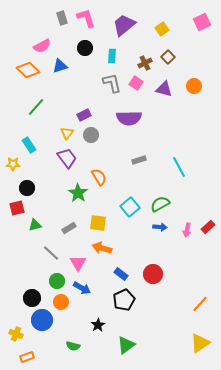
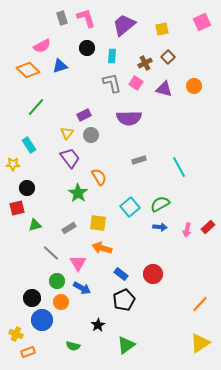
yellow square at (162, 29): rotated 24 degrees clockwise
black circle at (85, 48): moved 2 px right
purple trapezoid at (67, 158): moved 3 px right
orange rectangle at (27, 357): moved 1 px right, 5 px up
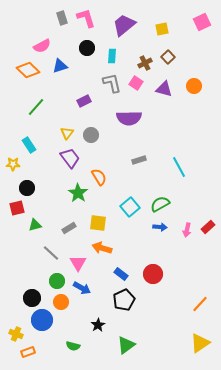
purple rectangle at (84, 115): moved 14 px up
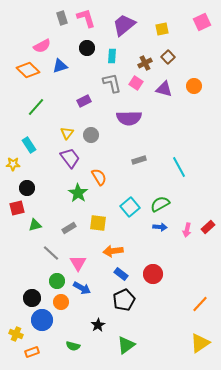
orange arrow at (102, 248): moved 11 px right, 3 px down; rotated 24 degrees counterclockwise
orange rectangle at (28, 352): moved 4 px right
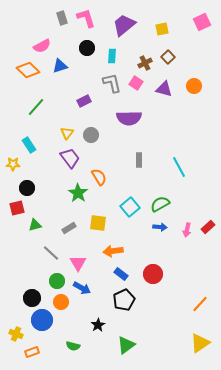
gray rectangle at (139, 160): rotated 72 degrees counterclockwise
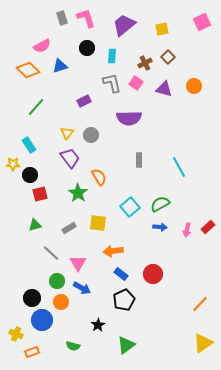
black circle at (27, 188): moved 3 px right, 13 px up
red square at (17, 208): moved 23 px right, 14 px up
yellow triangle at (200, 343): moved 3 px right
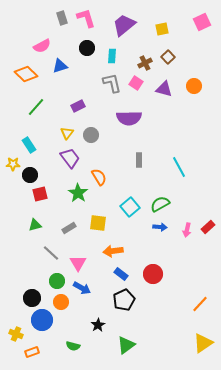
orange diamond at (28, 70): moved 2 px left, 4 px down
purple rectangle at (84, 101): moved 6 px left, 5 px down
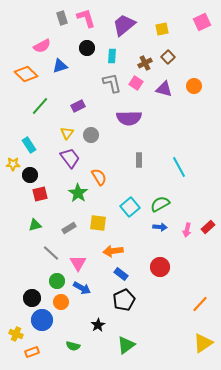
green line at (36, 107): moved 4 px right, 1 px up
red circle at (153, 274): moved 7 px right, 7 px up
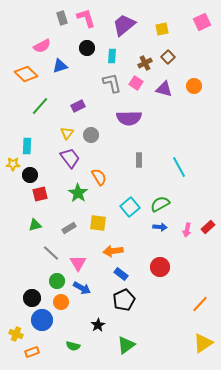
cyan rectangle at (29, 145): moved 2 px left, 1 px down; rotated 35 degrees clockwise
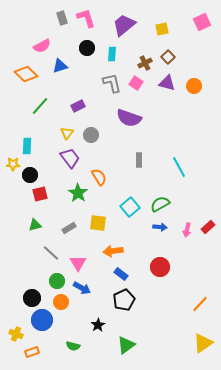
cyan rectangle at (112, 56): moved 2 px up
purple triangle at (164, 89): moved 3 px right, 6 px up
purple semicircle at (129, 118): rotated 20 degrees clockwise
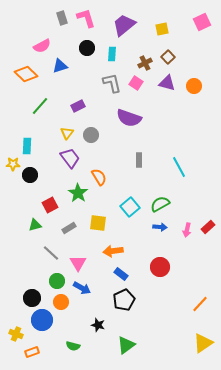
red square at (40, 194): moved 10 px right, 11 px down; rotated 14 degrees counterclockwise
black star at (98, 325): rotated 24 degrees counterclockwise
